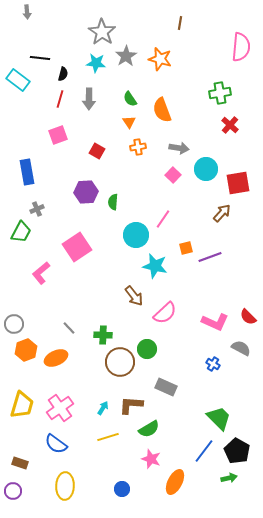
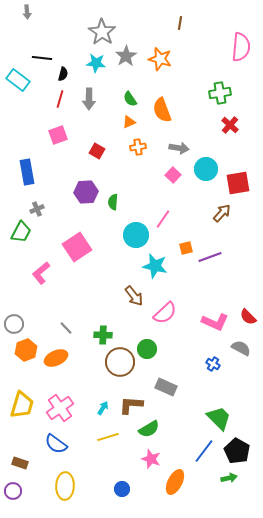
black line at (40, 58): moved 2 px right
orange triangle at (129, 122): rotated 40 degrees clockwise
gray line at (69, 328): moved 3 px left
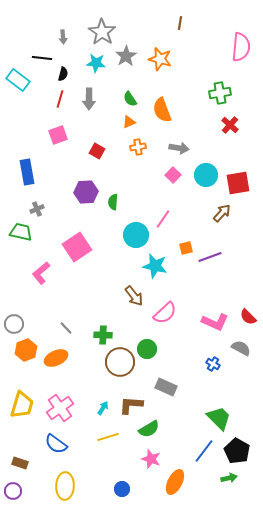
gray arrow at (27, 12): moved 36 px right, 25 px down
cyan circle at (206, 169): moved 6 px down
green trapezoid at (21, 232): rotated 105 degrees counterclockwise
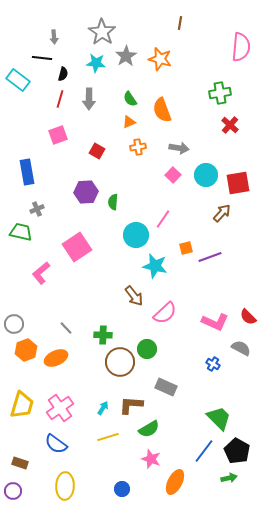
gray arrow at (63, 37): moved 9 px left
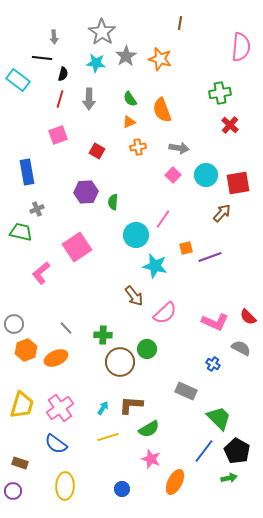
gray rectangle at (166, 387): moved 20 px right, 4 px down
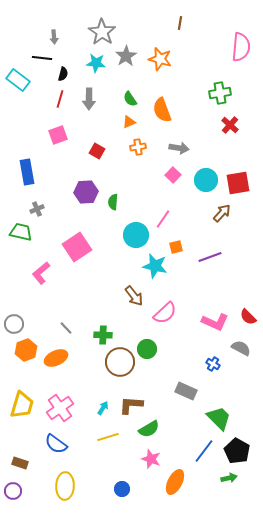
cyan circle at (206, 175): moved 5 px down
orange square at (186, 248): moved 10 px left, 1 px up
